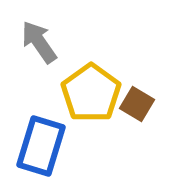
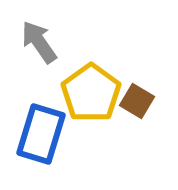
brown square: moved 3 px up
blue rectangle: moved 12 px up
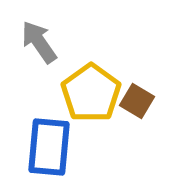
blue rectangle: moved 8 px right, 13 px down; rotated 12 degrees counterclockwise
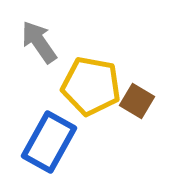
yellow pentagon: moved 7 px up; rotated 26 degrees counterclockwise
blue rectangle: moved 5 px up; rotated 24 degrees clockwise
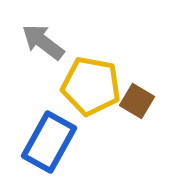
gray arrow: moved 4 px right; rotated 18 degrees counterclockwise
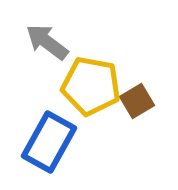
gray arrow: moved 4 px right
brown square: rotated 28 degrees clockwise
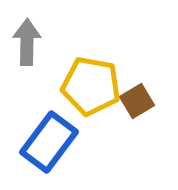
gray arrow: moved 20 px left; rotated 54 degrees clockwise
blue rectangle: rotated 8 degrees clockwise
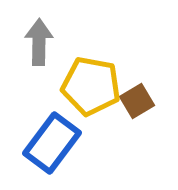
gray arrow: moved 12 px right
blue rectangle: moved 3 px right, 1 px down
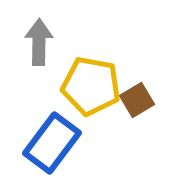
brown square: moved 1 px up
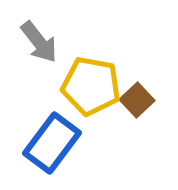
gray arrow: rotated 141 degrees clockwise
brown square: rotated 12 degrees counterclockwise
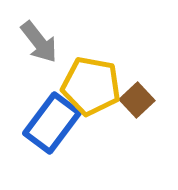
blue rectangle: moved 20 px up
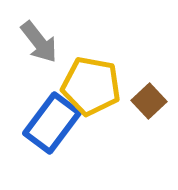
brown square: moved 12 px right, 1 px down
